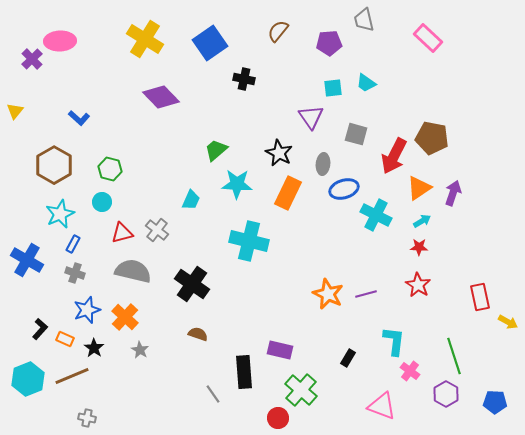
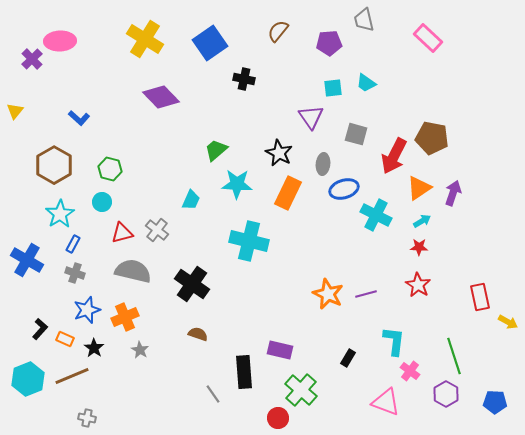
cyan star at (60, 214): rotated 8 degrees counterclockwise
orange cross at (125, 317): rotated 24 degrees clockwise
pink triangle at (382, 406): moved 4 px right, 4 px up
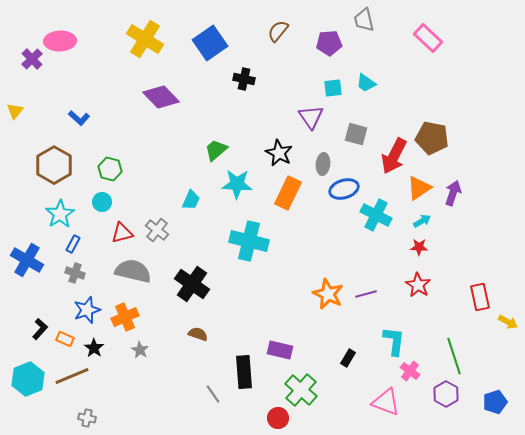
blue pentagon at (495, 402): rotated 20 degrees counterclockwise
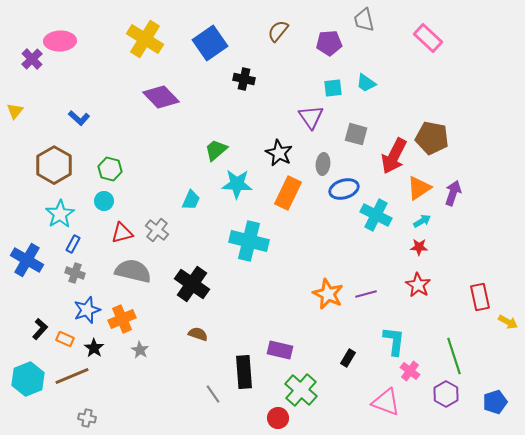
cyan circle at (102, 202): moved 2 px right, 1 px up
orange cross at (125, 317): moved 3 px left, 2 px down
